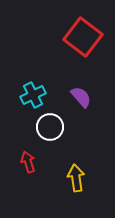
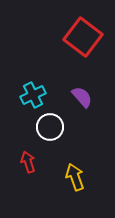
purple semicircle: moved 1 px right
yellow arrow: moved 1 px left, 1 px up; rotated 12 degrees counterclockwise
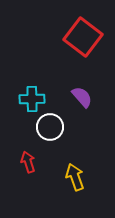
cyan cross: moved 1 px left, 4 px down; rotated 25 degrees clockwise
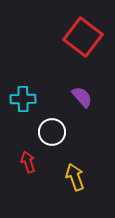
cyan cross: moved 9 px left
white circle: moved 2 px right, 5 px down
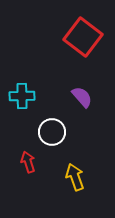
cyan cross: moved 1 px left, 3 px up
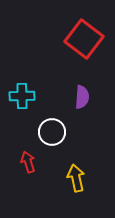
red square: moved 1 px right, 2 px down
purple semicircle: rotated 45 degrees clockwise
yellow arrow: moved 1 px right, 1 px down; rotated 8 degrees clockwise
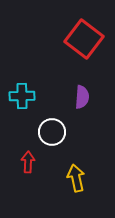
red arrow: rotated 20 degrees clockwise
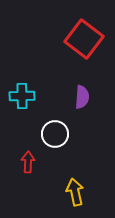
white circle: moved 3 px right, 2 px down
yellow arrow: moved 1 px left, 14 px down
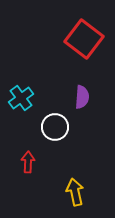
cyan cross: moved 1 px left, 2 px down; rotated 35 degrees counterclockwise
white circle: moved 7 px up
